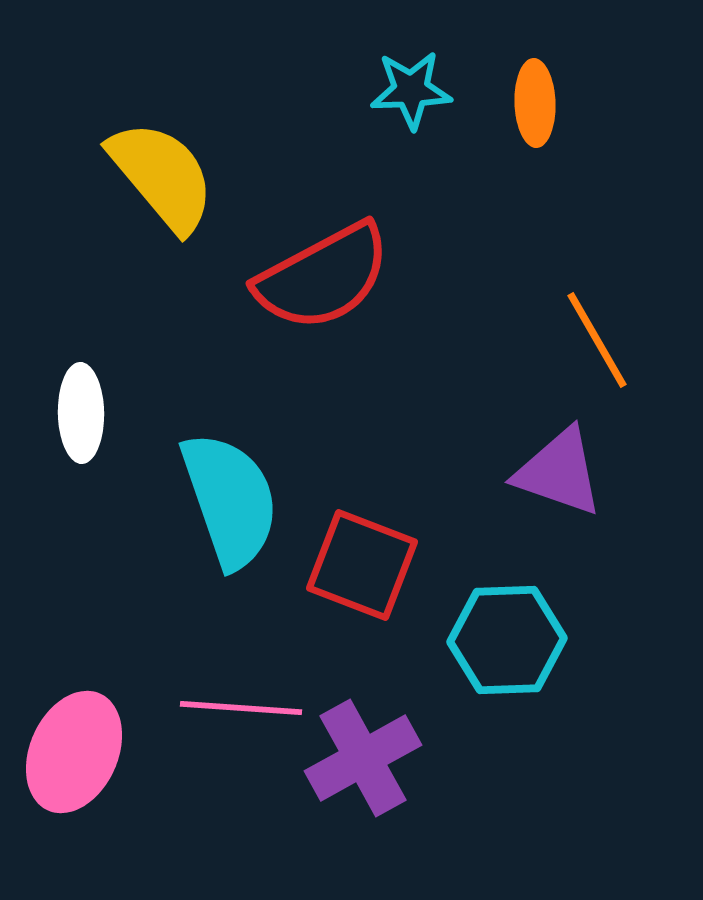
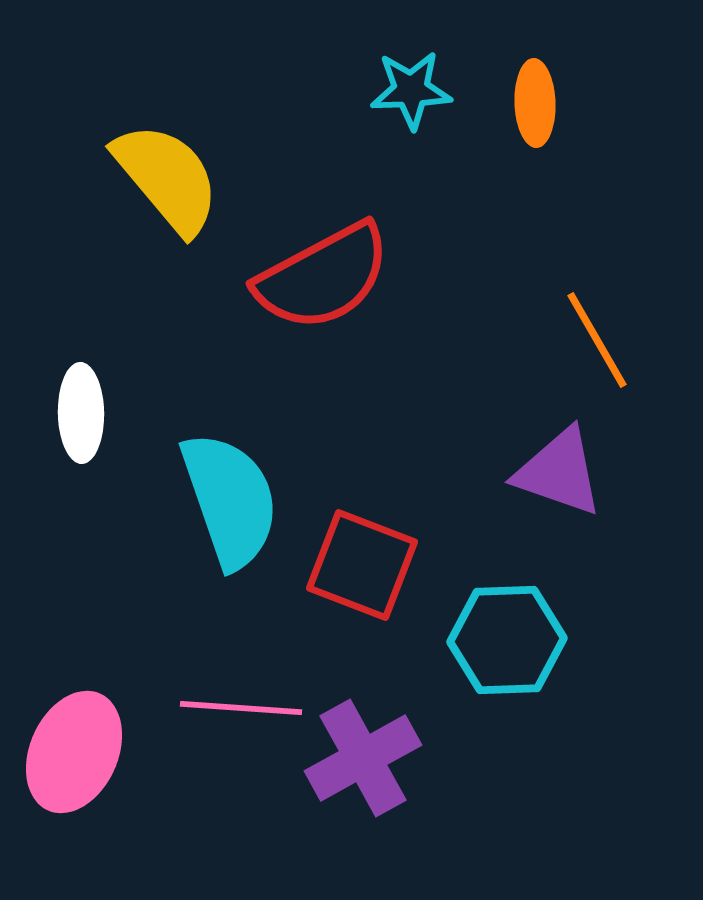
yellow semicircle: moved 5 px right, 2 px down
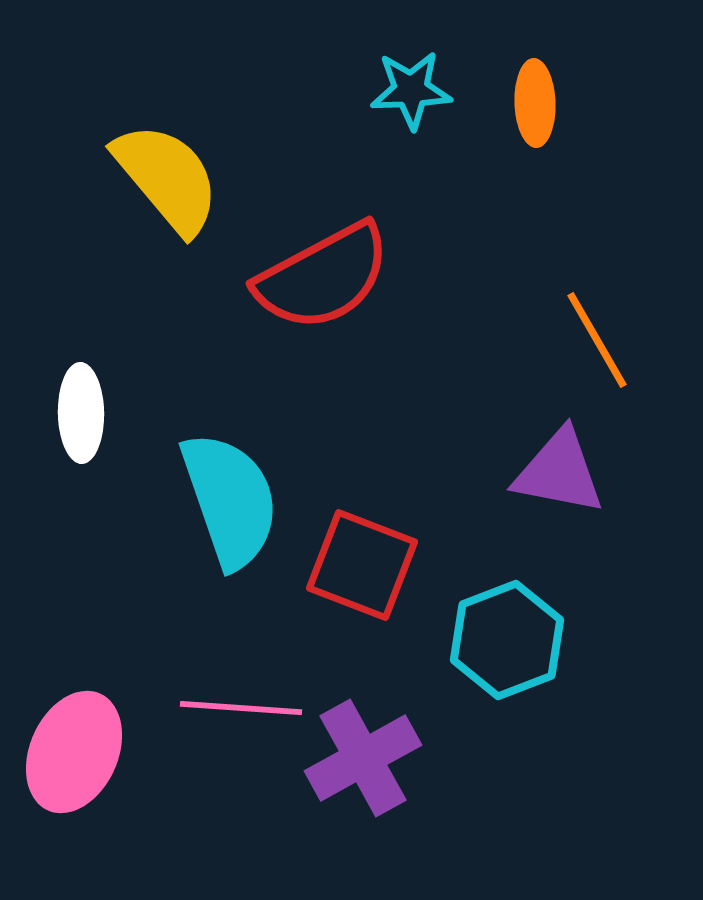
purple triangle: rotated 8 degrees counterclockwise
cyan hexagon: rotated 19 degrees counterclockwise
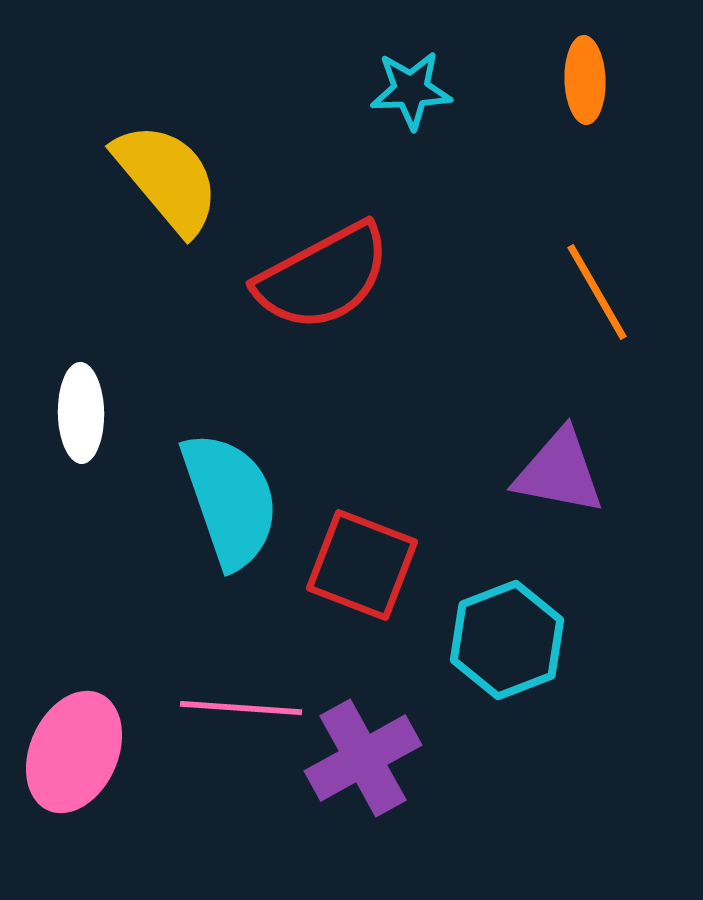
orange ellipse: moved 50 px right, 23 px up
orange line: moved 48 px up
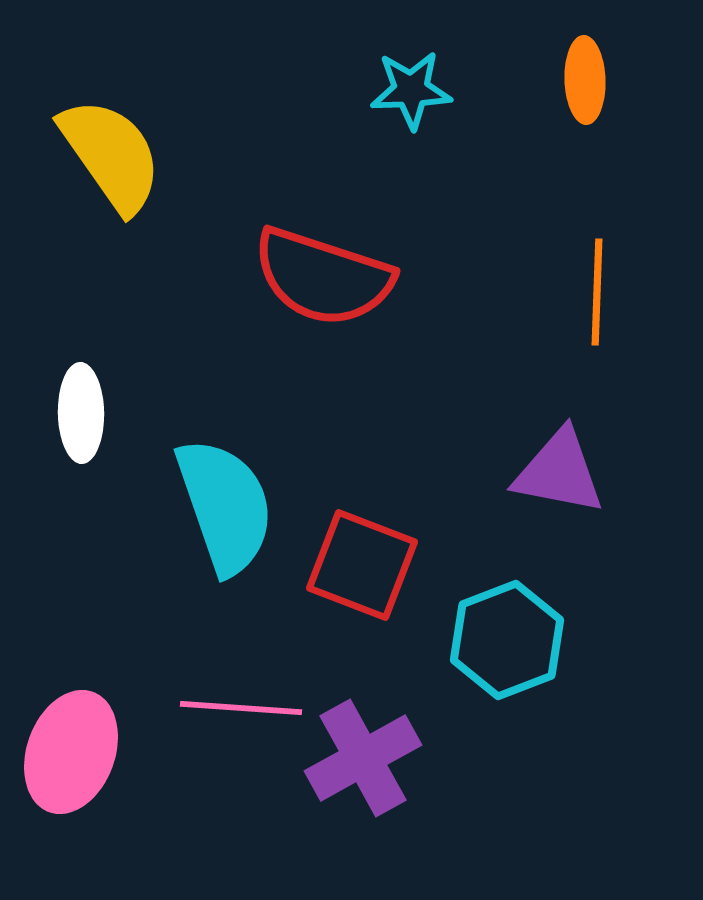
yellow semicircle: moved 56 px left, 23 px up; rotated 5 degrees clockwise
red semicircle: rotated 46 degrees clockwise
orange line: rotated 32 degrees clockwise
cyan semicircle: moved 5 px left, 6 px down
pink ellipse: moved 3 px left; rotated 4 degrees counterclockwise
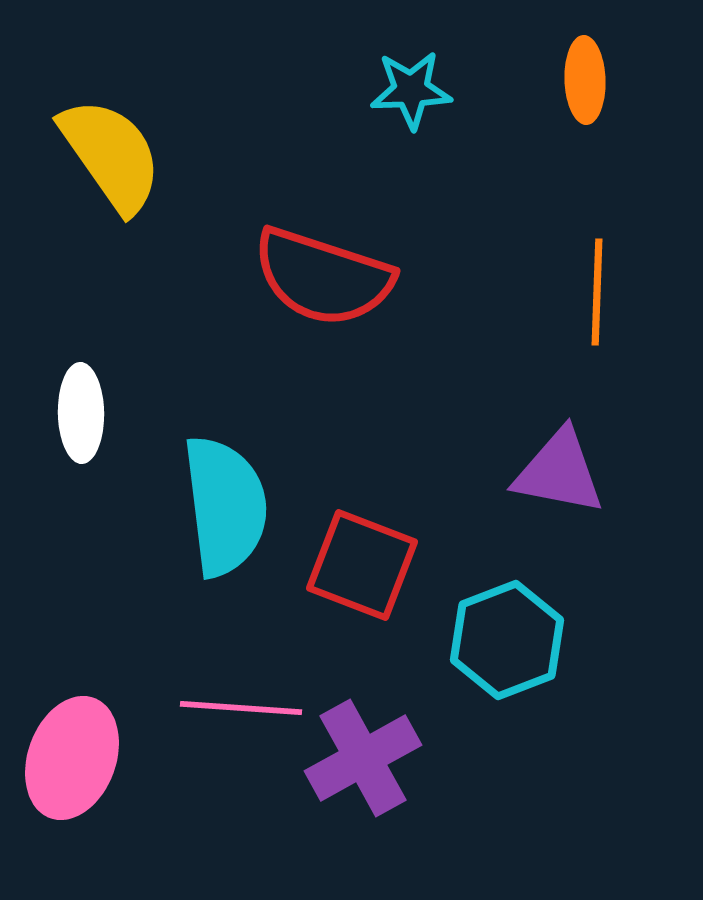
cyan semicircle: rotated 12 degrees clockwise
pink ellipse: moved 1 px right, 6 px down
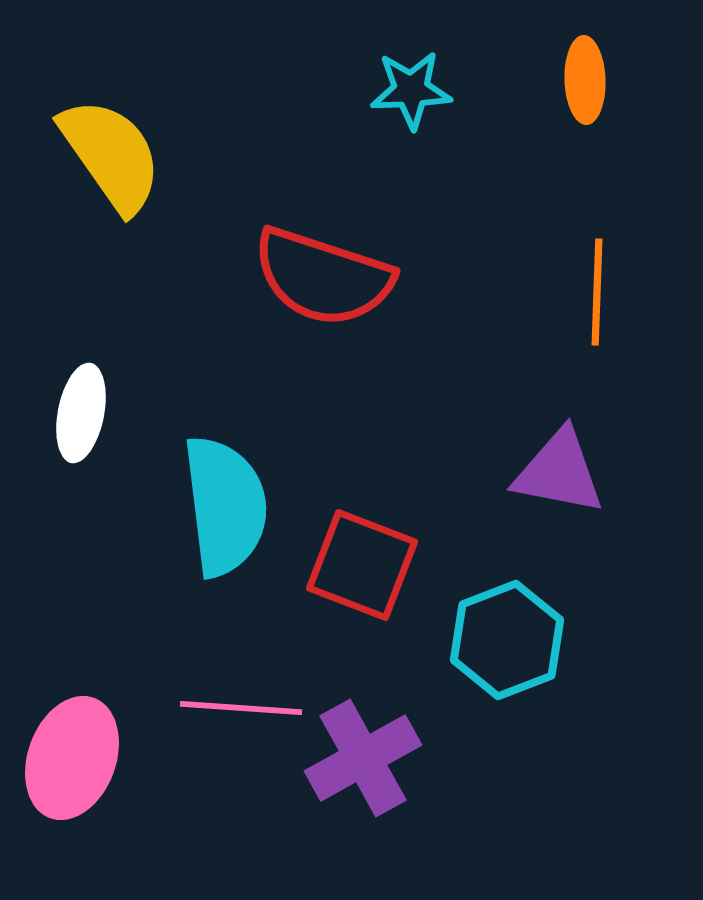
white ellipse: rotated 12 degrees clockwise
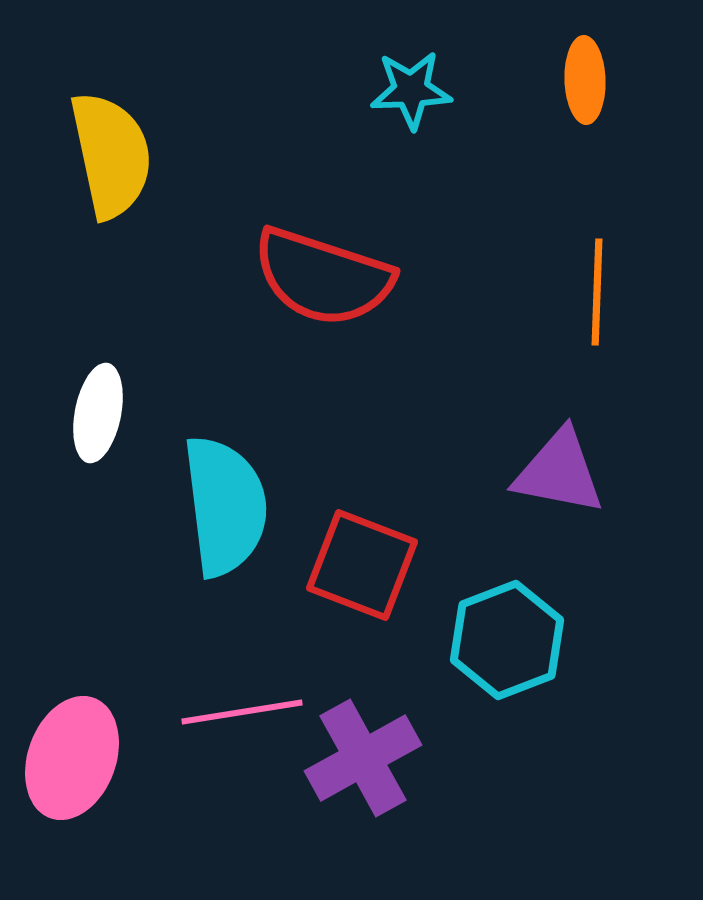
yellow semicircle: rotated 23 degrees clockwise
white ellipse: moved 17 px right
pink line: moved 1 px right, 4 px down; rotated 13 degrees counterclockwise
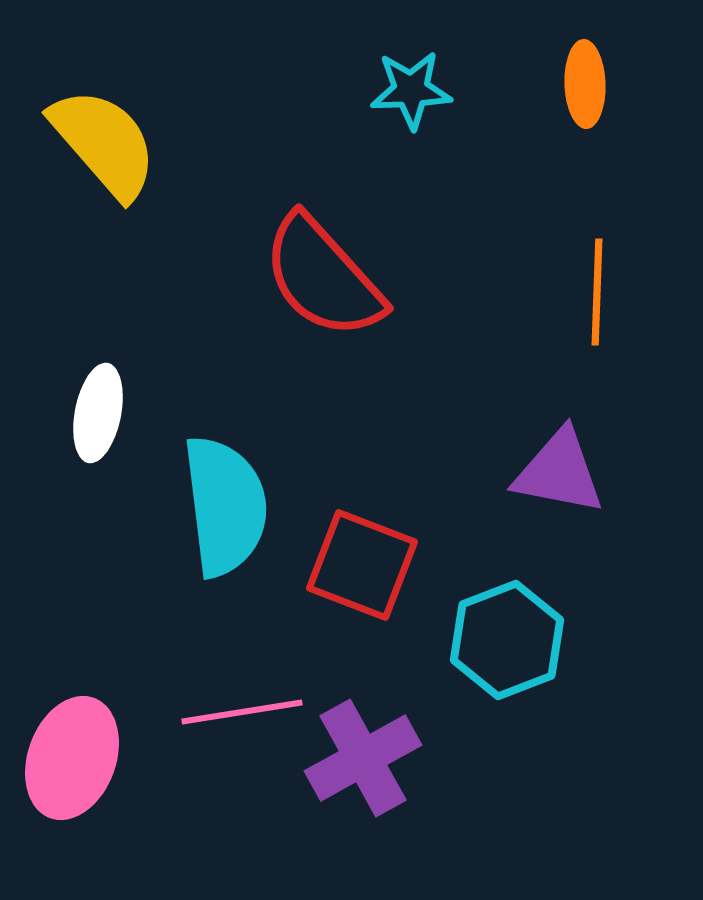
orange ellipse: moved 4 px down
yellow semicircle: moved 7 px left, 12 px up; rotated 29 degrees counterclockwise
red semicircle: rotated 30 degrees clockwise
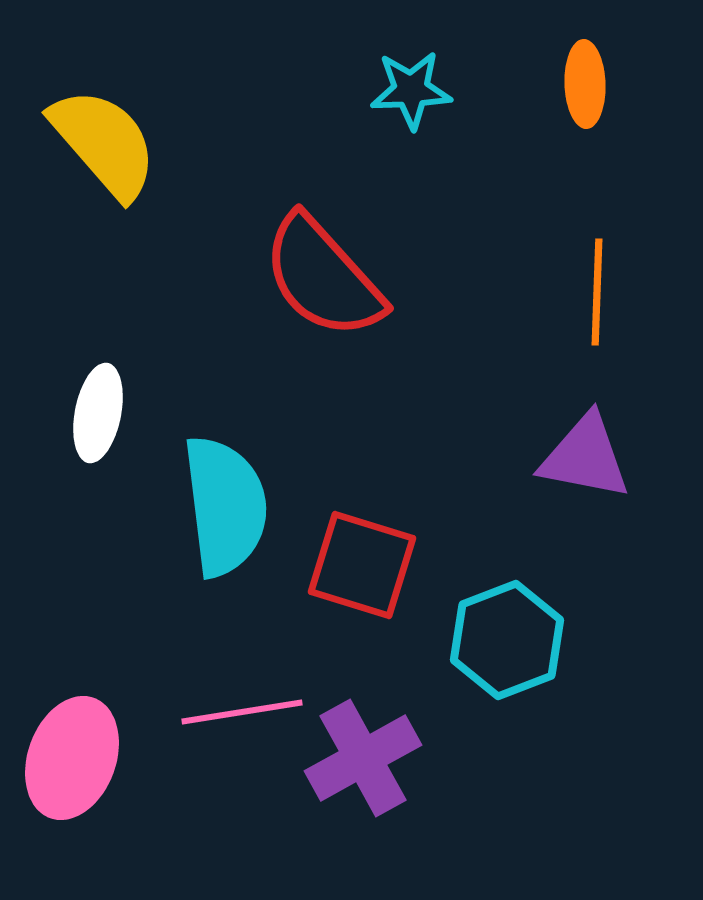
purple triangle: moved 26 px right, 15 px up
red square: rotated 4 degrees counterclockwise
